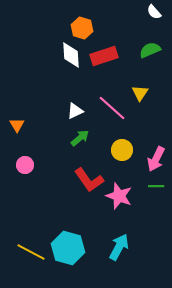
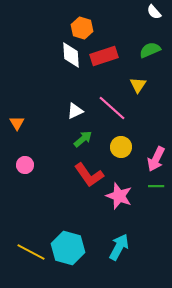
yellow triangle: moved 2 px left, 8 px up
orange triangle: moved 2 px up
green arrow: moved 3 px right, 1 px down
yellow circle: moved 1 px left, 3 px up
red L-shape: moved 5 px up
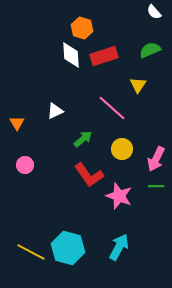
white triangle: moved 20 px left
yellow circle: moved 1 px right, 2 px down
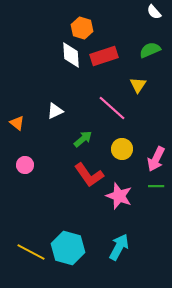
orange triangle: rotated 21 degrees counterclockwise
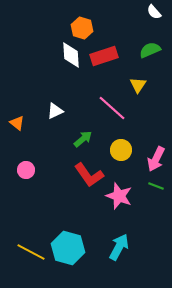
yellow circle: moved 1 px left, 1 px down
pink circle: moved 1 px right, 5 px down
green line: rotated 21 degrees clockwise
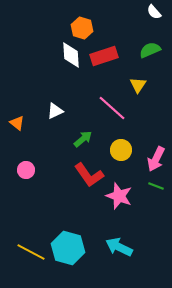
cyan arrow: rotated 92 degrees counterclockwise
